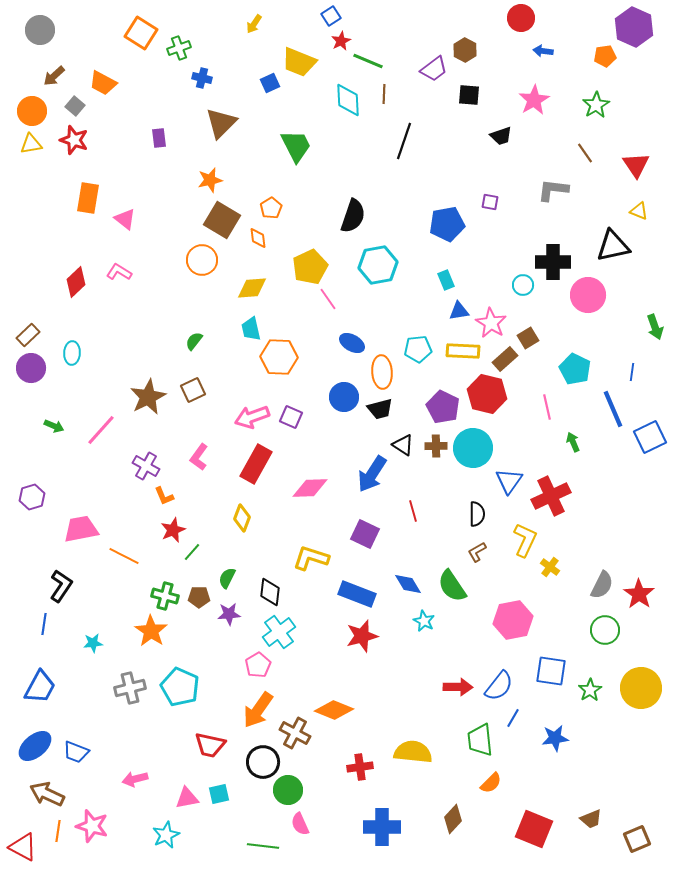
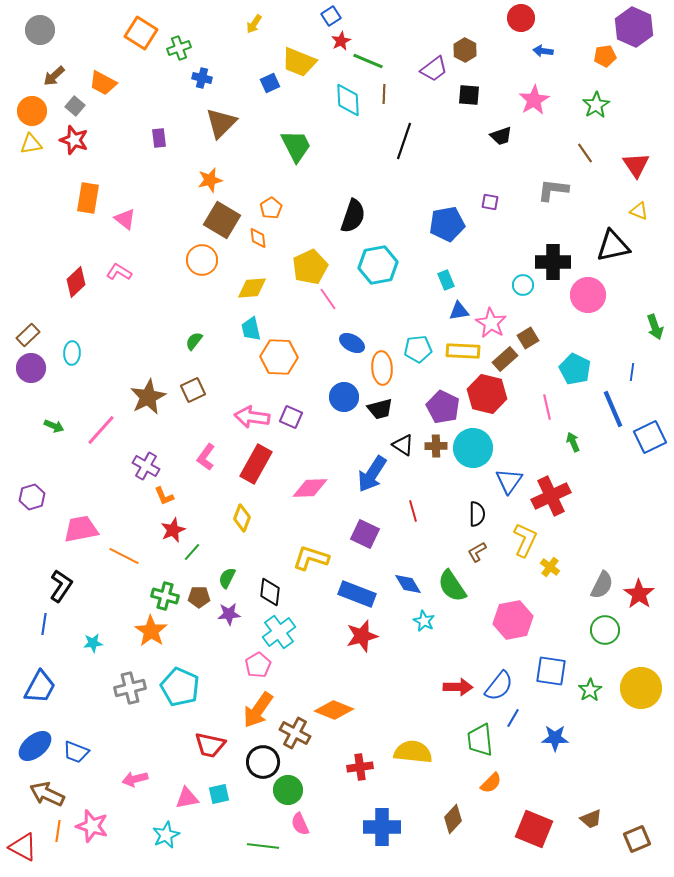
orange ellipse at (382, 372): moved 4 px up
pink arrow at (252, 417): rotated 28 degrees clockwise
pink L-shape at (199, 457): moved 7 px right
blue star at (555, 738): rotated 8 degrees clockwise
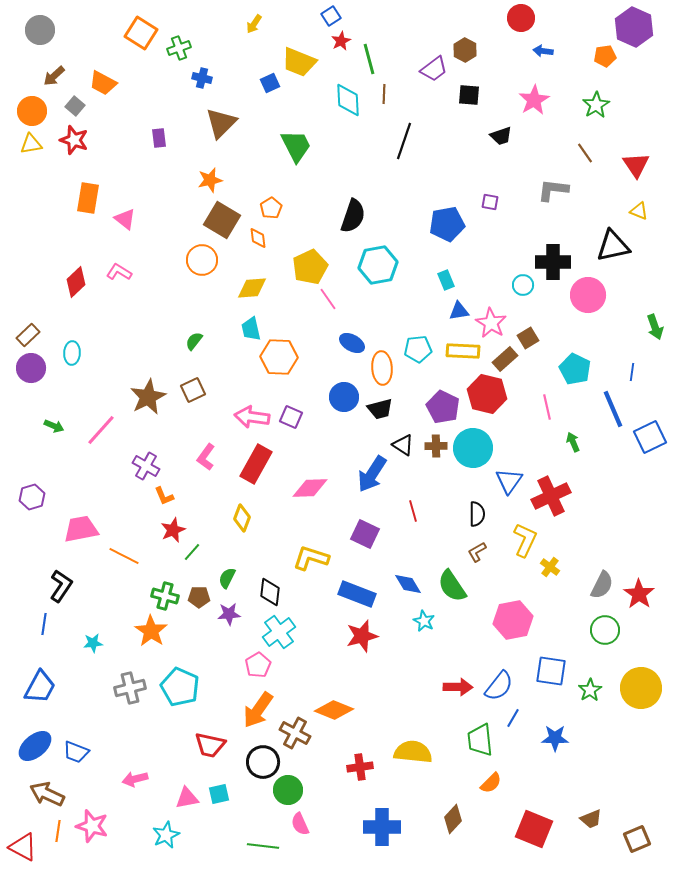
green line at (368, 61): moved 1 px right, 2 px up; rotated 52 degrees clockwise
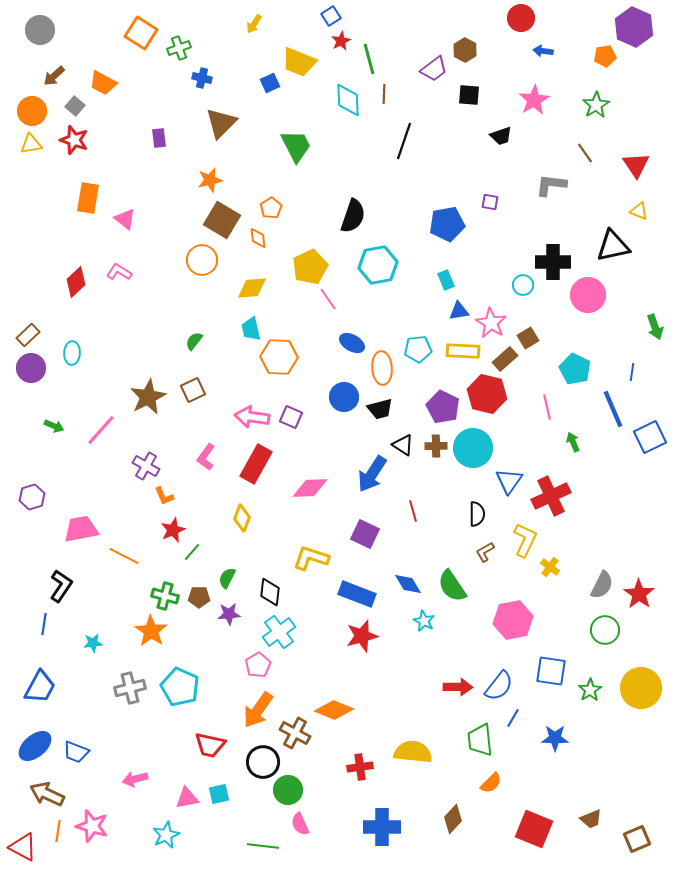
gray L-shape at (553, 190): moved 2 px left, 5 px up
brown L-shape at (477, 552): moved 8 px right
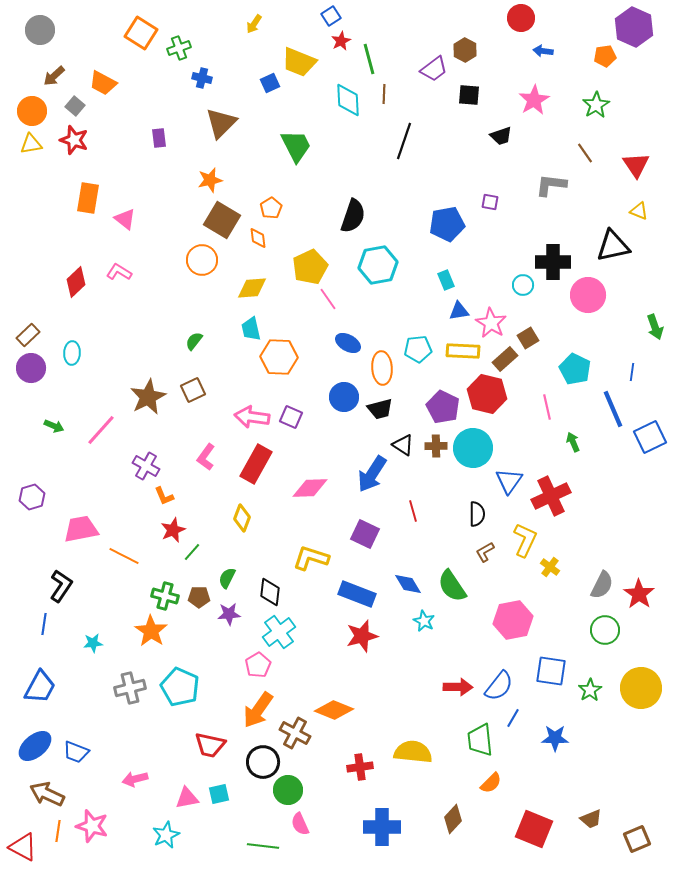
blue ellipse at (352, 343): moved 4 px left
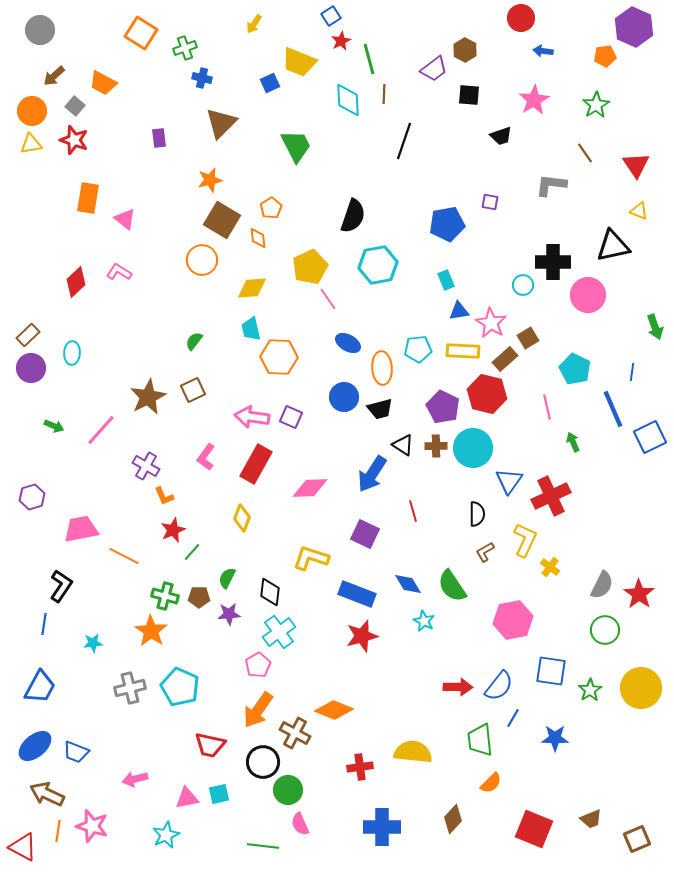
green cross at (179, 48): moved 6 px right
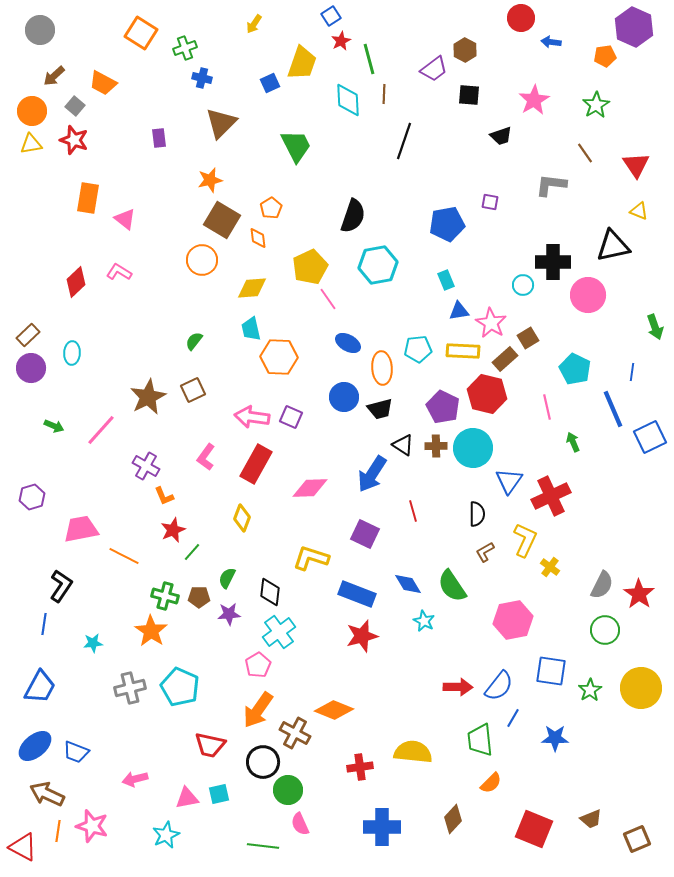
blue arrow at (543, 51): moved 8 px right, 9 px up
yellow trapezoid at (299, 62): moved 3 px right, 1 px down; rotated 93 degrees counterclockwise
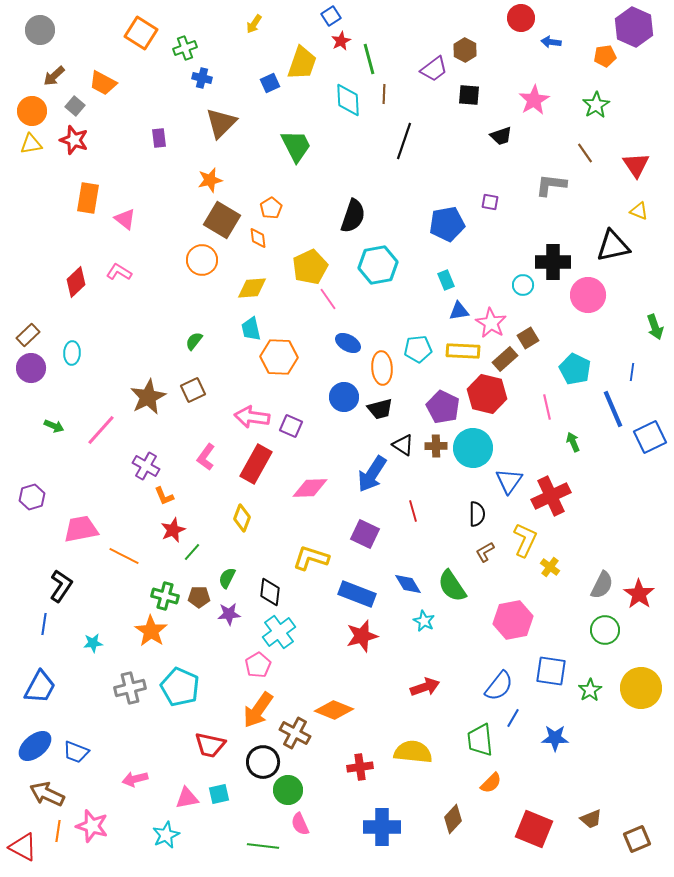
purple square at (291, 417): moved 9 px down
red arrow at (458, 687): moved 33 px left; rotated 20 degrees counterclockwise
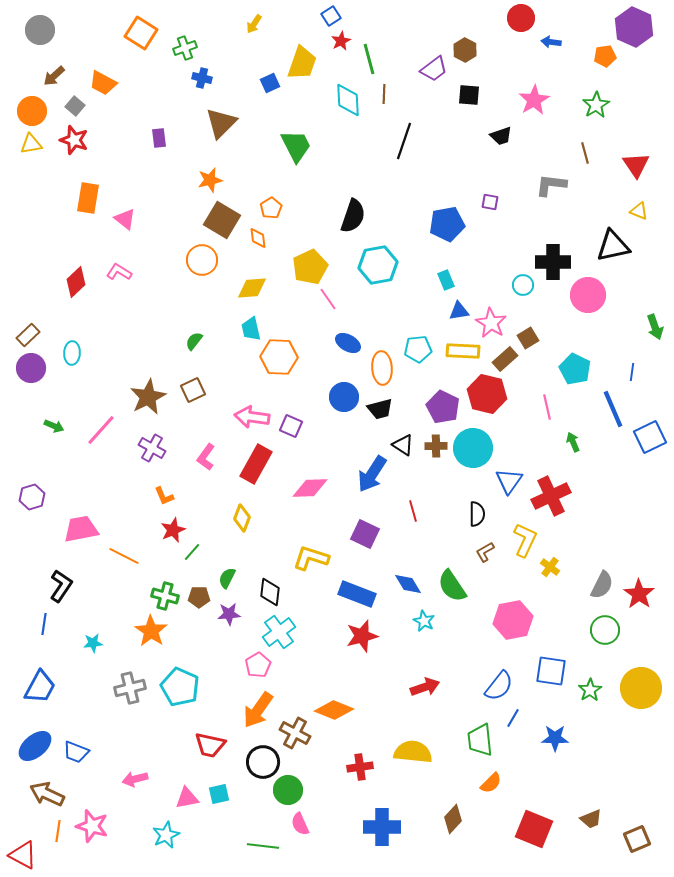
brown line at (585, 153): rotated 20 degrees clockwise
purple cross at (146, 466): moved 6 px right, 18 px up
red triangle at (23, 847): moved 8 px down
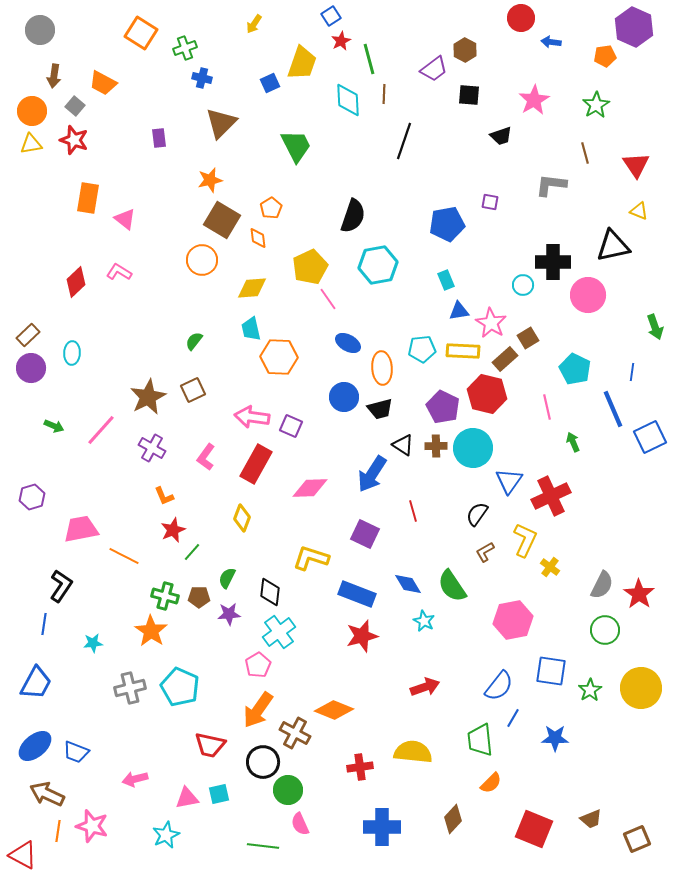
brown arrow at (54, 76): rotated 40 degrees counterclockwise
cyan pentagon at (418, 349): moved 4 px right
black semicircle at (477, 514): rotated 145 degrees counterclockwise
blue trapezoid at (40, 687): moved 4 px left, 4 px up
